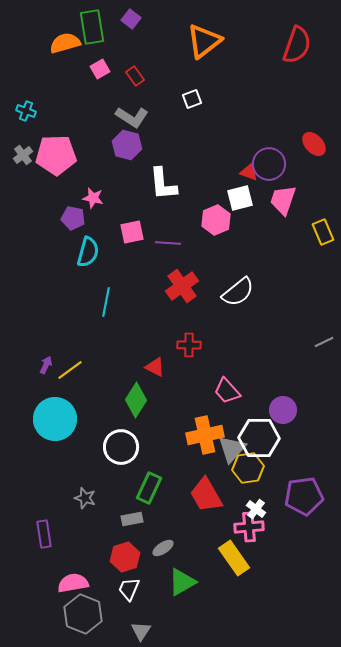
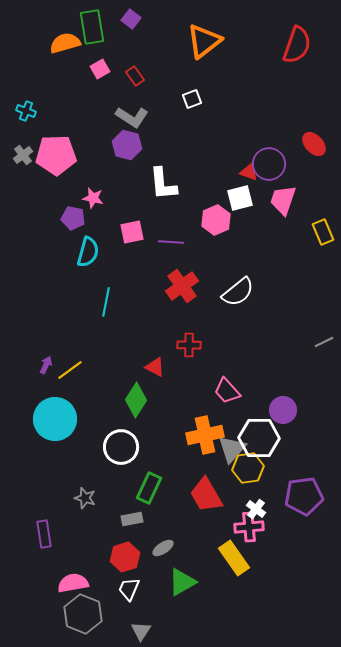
purple line at (168, 243): moved 3 px right, 1 px up
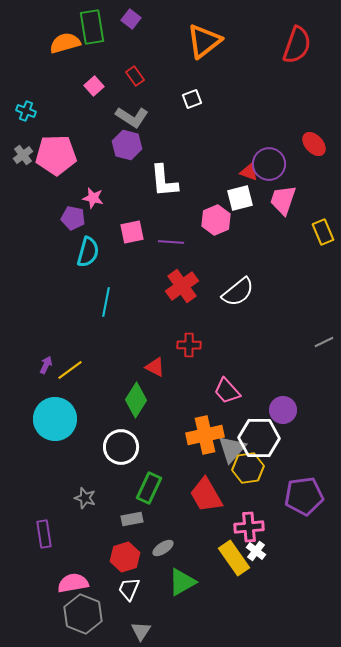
pink square at (100, 69): moved 6 px left, 17 px down; rotated 12 degrees counterclockwise
white L-shape at (163, 184): moved 1 px right, 3 px up
white cross at (256, 509): moved 42 px down
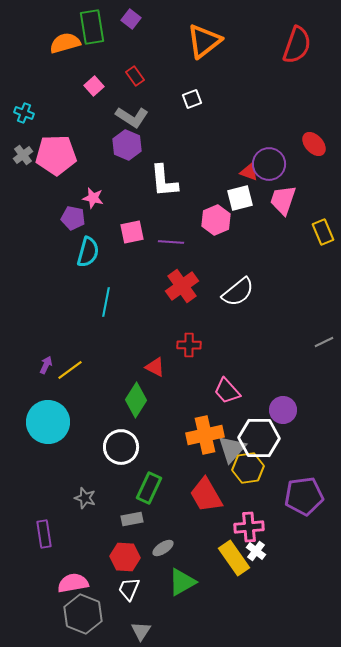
cyan cross at (26, 111): moved 2 px left, 2 px down
purple hexagon at (127, 145): rotated 8 degrees clockwise
cyan circle at (55, 419): moved 7 px left, 3 px down
red hexagon at (125, 557): rotated 20 degrees clockwise
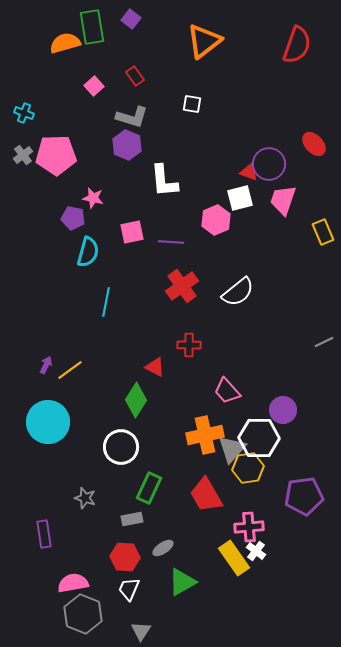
white square at (192, 99): moved 5 px down; rotated 30 degrees clockwise
gray L-shape at (132, 117): rotated 16 degrees counterclockwise
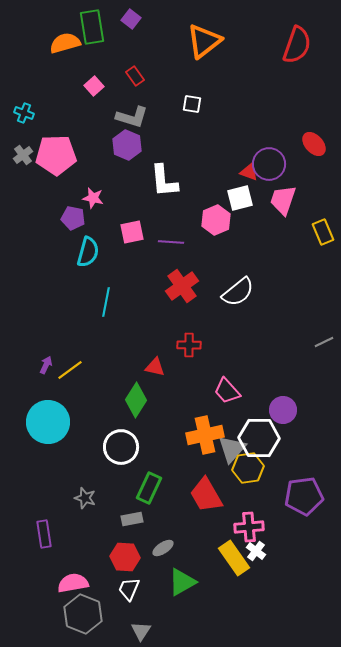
red triangle at (155, 367): rotated 15 degrees counterclockwise
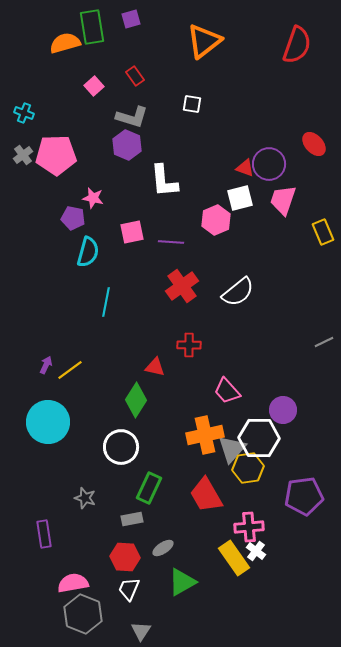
purple square at (131, 19): rotated 36 degrees clockwise
red triangle at (249, 172): moved 4 px left, 4 px up
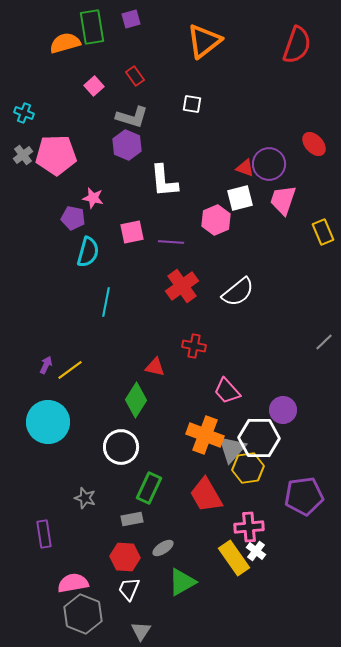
gray line at (324, 342): rotated 18 degrees counterclockwise
red cross at (189, 345): moved 5 px right, 1 px down; rotated 10 degrees clockwise
orange cross at (205, 435): rotated 33 degrees clockwise
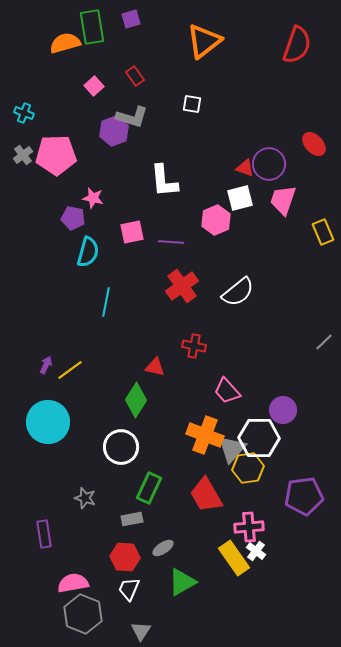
purple hexagon at (127, 145): moved 13 px left, 14 px up; rotated 16 degrees clockwise
